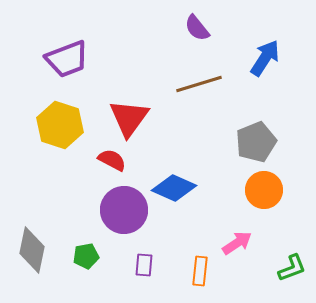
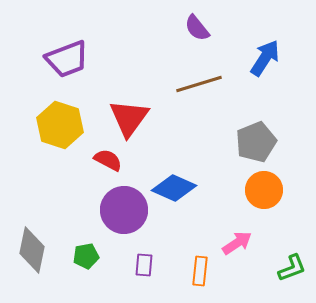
red semicircle: moved 4 px left
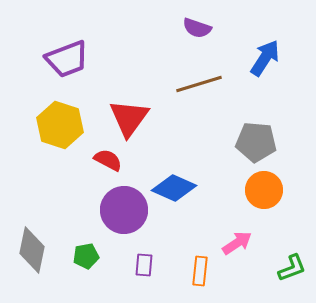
purple semicircle: rotated 32 degrees counterclockwise
gray pentagon: rotated 27 degrees clockwise
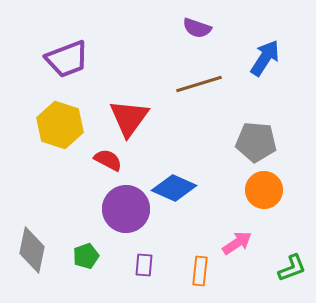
purple circle: moved 2 px right, 1 px up
green pentagon: rotated 10 degrees counterclockwise
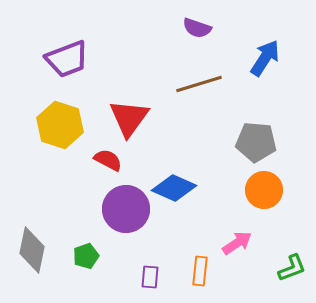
purple rectangle: moved 6 px right, 12 px down
